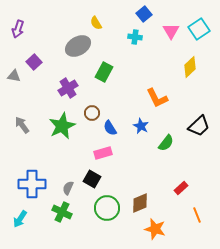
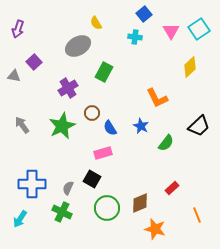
red rectangle: moved 9 px left
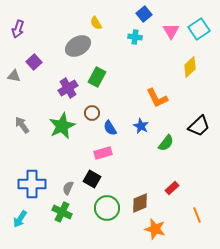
green rectangle: moved 7 px left, 5 px down
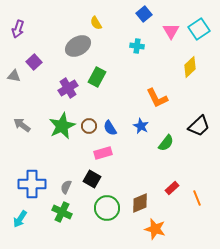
cyan cross: moved 2 px right, 9 px down
brown circle: moved 3 px left, 13 px down
gray arrow: rotated 18 degrees counterclockwise
gray semicircle: moved 2 px left, 1 px up
orange line: moved 17 px up
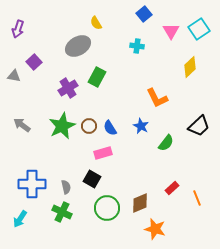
gray semicircle: rotated 144 degrees clockwise
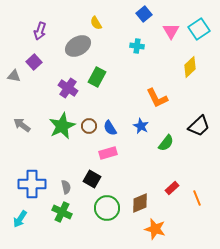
purple arrow: moved 22 px right, 2 px down
purple cross: rotated 24 degrees counterclockwise
pink rectangle: moved 5 px right
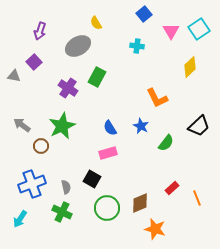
brown circle: moved 48 px left, 20 px down
blue cross: rotated 20 degrees counterclockwise
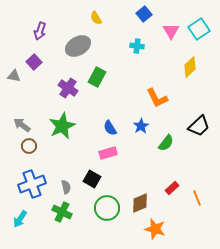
yellow semicircle: moved 5 px up
blue star: rotated 14 degrees clockwise
brown circle: moved 12 px left
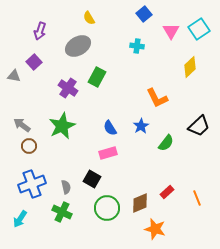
yellow semicircle: moved 7 px left
red rectangle: moved 5 px left, 4 px down
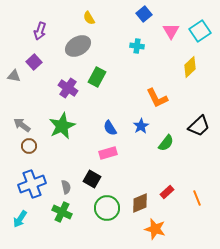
cyan square: moved 1 px right, 2 px down
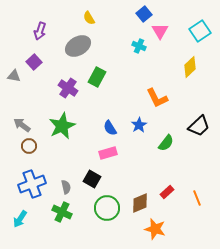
pink triangle: moved 11 px left
cyan cross: moved 2 px right; rotated 16 degrees clockwise
blue star: moved 2 px left, 1 px up
